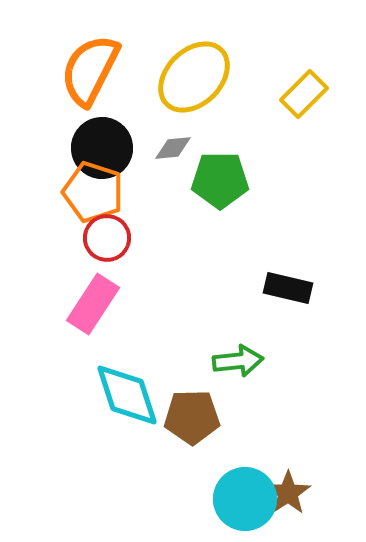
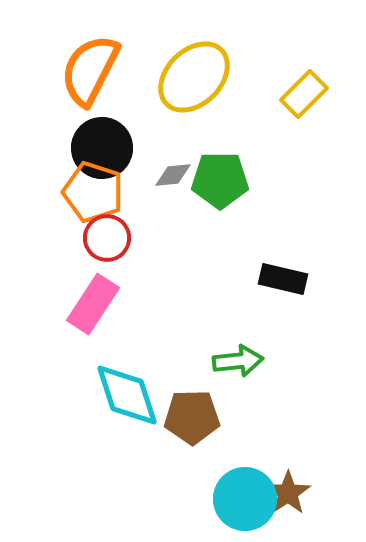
gray diamond: moved 27 px down
black rectangle: moved 5 px left, 9 px up
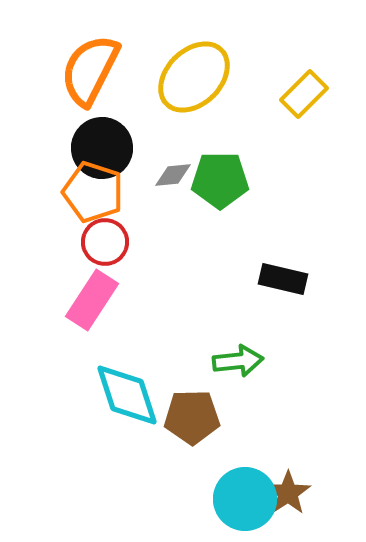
red circle: moved 2 px left, 4 px down
pink rectangle: moved 1 px left, 4 px up
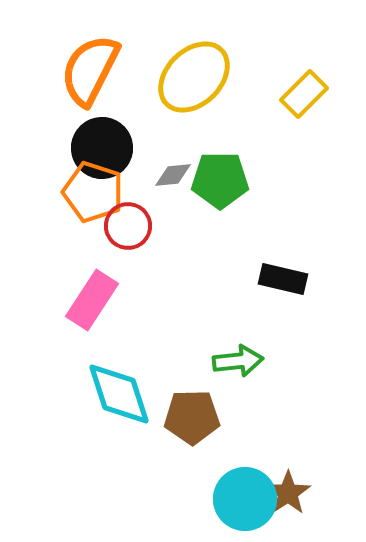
red circle: moved 23 px right, 16 px up
cyan diamond: moved 8 px left, 1 px up
